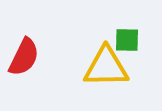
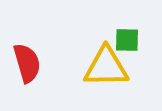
red semicircle: moved 3 px right, 6 px down; rotated 42 degrees counterclockwise
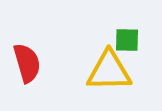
yellow triangle: moved 3 px right, 4 px down
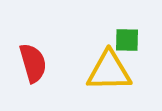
red semicircle: moved 6 px right
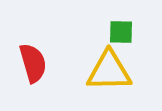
green square: moved 6 px left, 8 px up
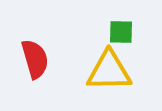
red semicircle: moved 2 px right, 4 px up
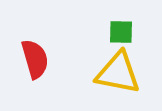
yellow triangle: moved 9 px right, 2 px down; rotated 12 degrees clockwise
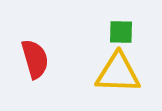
yellow triangle: rotated 9 degrees counterclockwise
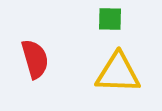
green square: moved 11 px left, 13 px up
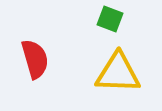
green square: rotated 20 degrees clockwise
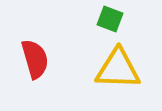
yellow triangle: moved 4 px up
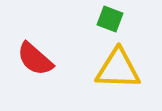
red semicircle: rotated 147 degrees clockwise
